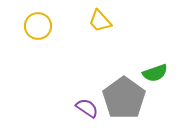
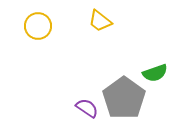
yellow trapezoid: rotated 10 degrees counterclockwise
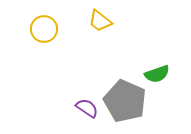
yellow circle: moved 6 px right, 3 px down
green semicircle: moved 2 px right, 1 px down
gray pentagon: moved 1 px right, 3 px down; rotated 12 degrees counterclockwise
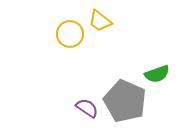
yellow circle: moved 26 px right, 5 px down
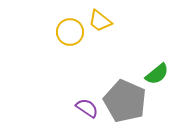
yellow circle: moved 2 px up
green semicircle: rotated 20 degrees counterclockwise
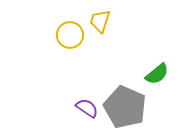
yellow trapezoid: rotated 70 degrees clockwise
yellow circle: moved 3 px down
gray pentagon: moved 6 px down
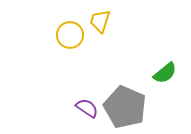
green semicircle: moved 8 px right, 1 px up
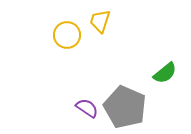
yellow circle: moved 3 px left
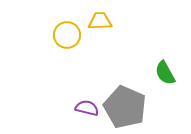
yellow trapezoid: rotated 70 degrees clockwise
green semicircle: rotated 100 degrees clockwise
purple semicircle: rotated 20 degrees counterclockwise
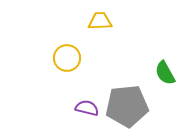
yellow circle: moved 23 px down
gray pentagon: moved 2 px right, 1 px up; rotated 30 degrees counterclockwise
